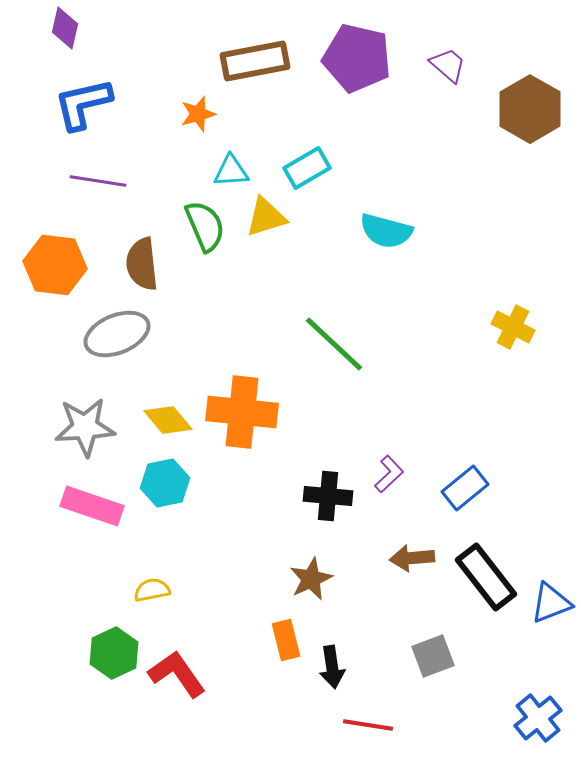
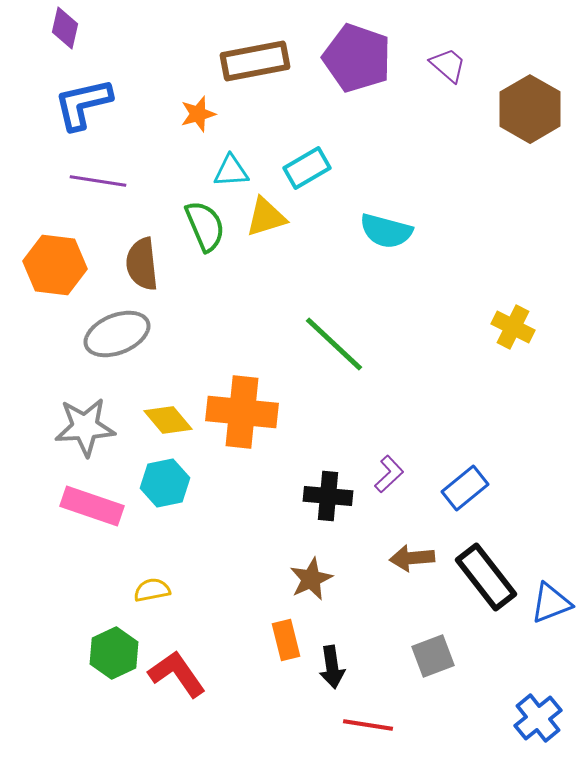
purple pentagon: rotated 6 degrees clockwise
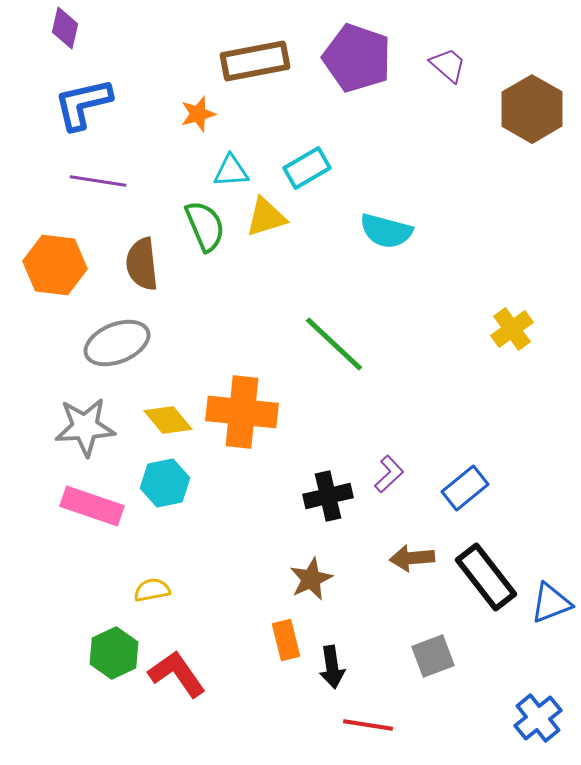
brown hexagon: moved 2 px right
yellow cross: moved 1 px left, 2 px down; rotated 27 degrees clockwise
gray ellipse: moved 9 px down
black cross: rotated 18 degrees counterclockwise
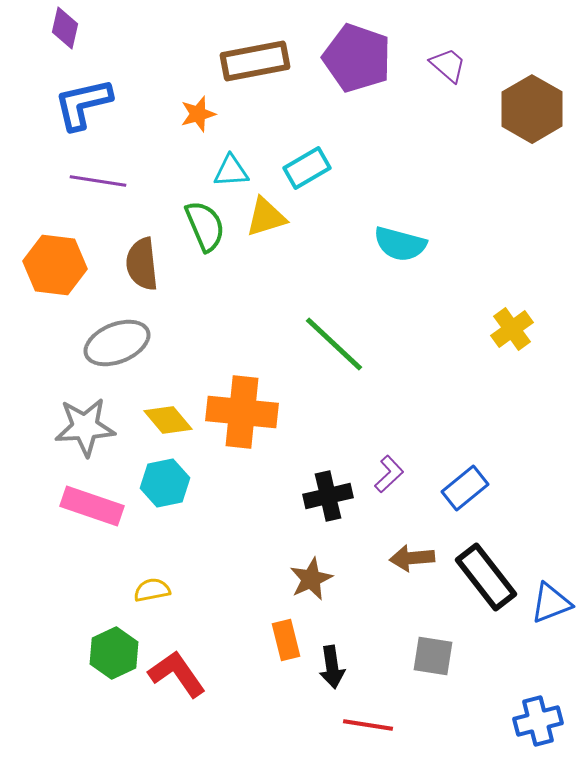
cyan semicircle: moved 14 px right, 13 px down
gray square: rotated 30 degrees clockwise
blue cross: moved 3 px down; rotated 24 degrees clockwise
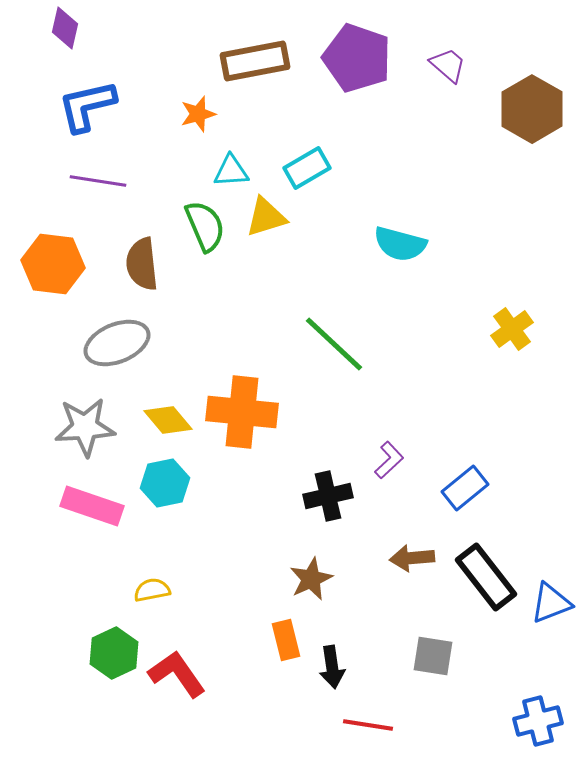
blue L-shape: moved 4 px right, 2 px down
orange hexagon: moved 2 px left, 1 px up
purple L-shape: moved 14 px up
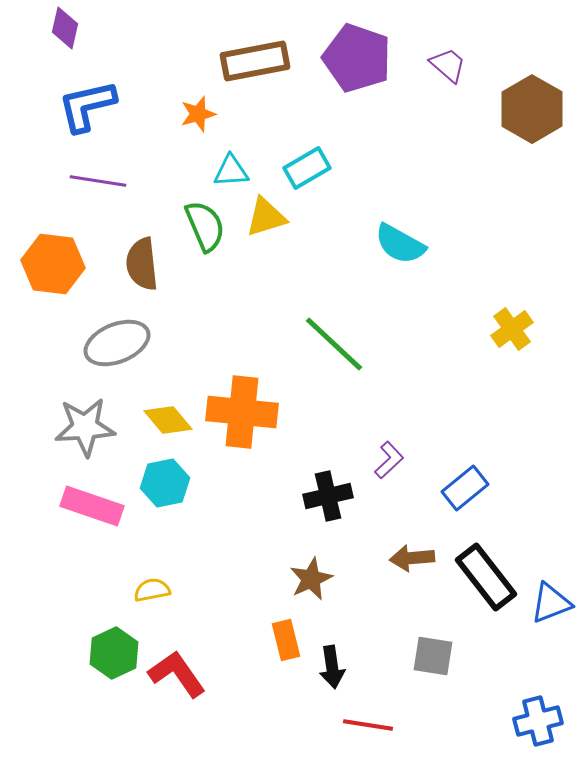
cyan semicircle: rotated 14 degrees clockwise
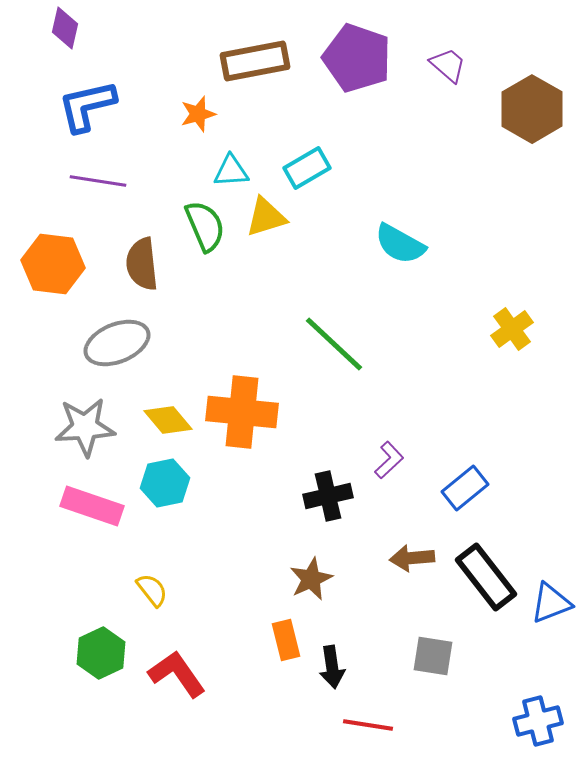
yellow semicircle: rotated 63 degrees clockwise
green hexagon: moved 13 px left
